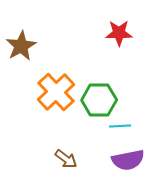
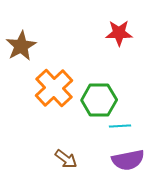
orange cross: moved 2 px left, 4 px up
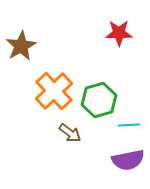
orange cross: moved 3 px down
green hexagon: rotated 16 degrees counterclockwise
cyan line: moved 9 px right, 1 px up
brown arrow: moved 4 px right, 26 px up
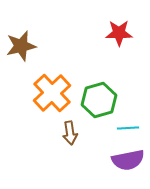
brown star: rotated 16 degrees clockwise
orange cross: moved 2 px left, 2 px down
cyan line: moved 1 px left, 3 px down
brown arrow: rotated 45 degrees clockwise
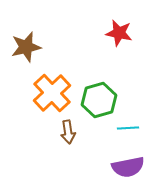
red star: rotated 12 degrees clockwise
brown star: moved 5 px right, 1 px down
brown arrow: moved 2 px left, 1 px up
purple semicircle: moved 7 px down
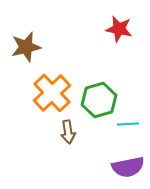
red star: moved 4 px up
cyan line: moved 4 px up
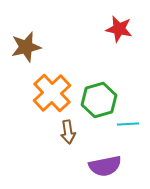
purple semicircle: moved 23 px left, 1 px up
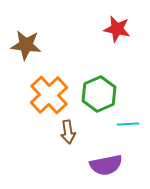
red star: moved 2 px left
brown star: moved 2 px up; rotated 20 degrees clockwise
orange cross: moved 3 px left, 2 px down
green hexagon: moved 6 px up; rotated 8 degrees counterclockwise
purple semicircle: moved 1 px right, 1 px up
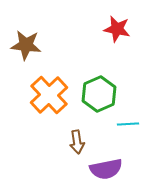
brown arrow: moved 9 px right, 10 px down
purple semicircle: moved 4 px down
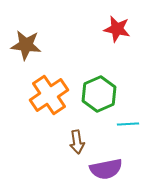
orange cross: rotated 9 degrees clockwise
